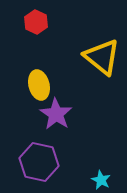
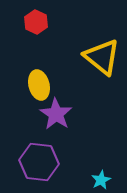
purple hexagon: rotated 6 degrees counterclockwise
cyan star: rotated 18 degrees clockwise
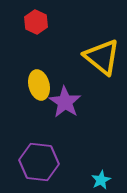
purple star: moved 9 px right, 12 px up
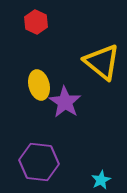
yellow triangle: moved 5 px down
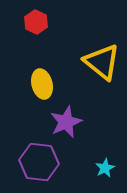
yellow ellipse: moved 3 px right, 1 px up
purple star: moved 1 px right, 20 px down; rotated 16 degrees clockwise
cyan star: moved 4 px right, 12 px up
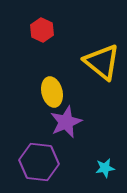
red hexagon: moved 6 px right, 8 px down
yellow ellipse: moved 10 px right, 8 px down
cyan star: rotated 18 degrees clockwise
